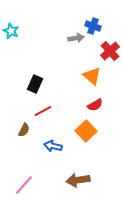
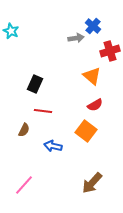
blue cross: rotated 21 degrees clockwise
red cross: rotated 24 degrees clockwise
red line: rotated 36 degrees clockwise
orange square: rotated 10 degrees counterclockwise
brown arrow: moved 14 px right, 3 px down; rotated 40 degrees counterclockwise
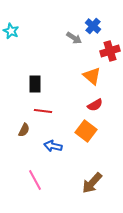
gray arrow: moved 2 px left; rotated 42 degrees clockwise
black rectangle: rotated 24 degrees counterclockwise
pink line: moved 11 px right, 5 px up; rotated 70 degrees counterclockwise
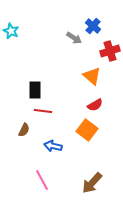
black rectangle: moved 6 px down
orange square: moved 1 px right, 1 px up
pink line: moved 7 px right
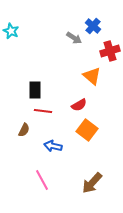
red semicircle: moved 16 px left
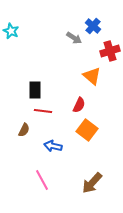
red semicircle: rotated 35 degrees counterclockwise
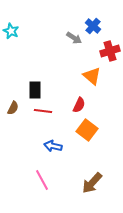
brown semicircle: moved 11 px left, 22 px up
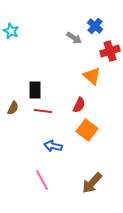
blue cross: moved 2 px right
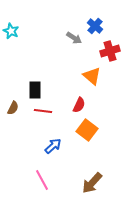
blue arrow: rotated 126 degrees clockwise
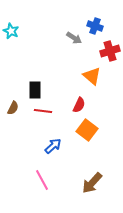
blue cross: rotated 21 degrees counterclockwise
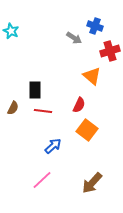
pink line: rotated 75 degrees clockwise
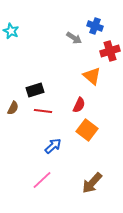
black rectangle: rotated 72 degrees clockwise
